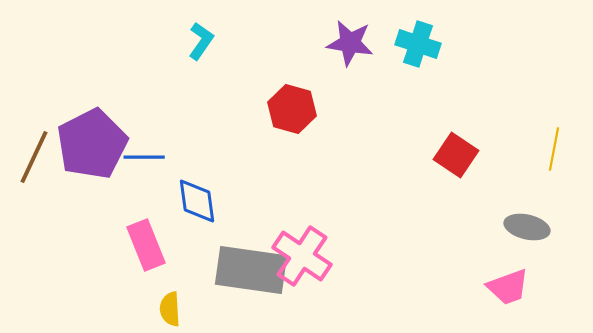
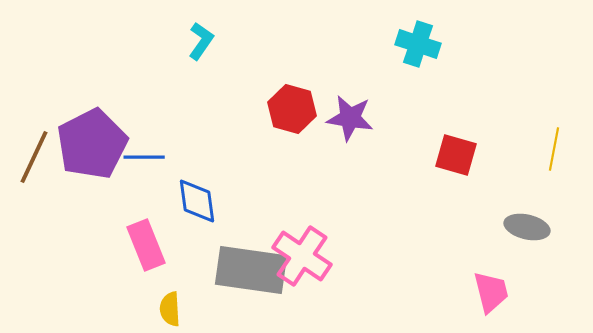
purple star: moved 75 px down
red square: rotated 18 degrees counterclockwise
pink trapezoid: moved 17 px left, 5 px down; rotated 84 degrees counterclockwise
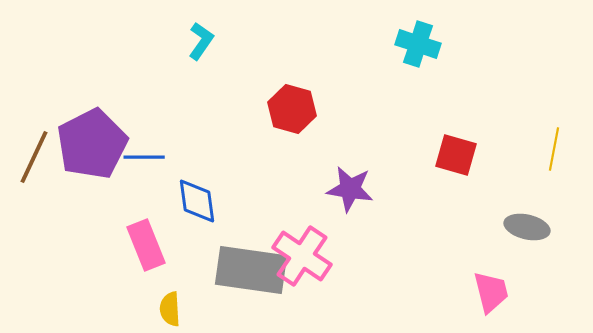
purple star: moved 71 px down
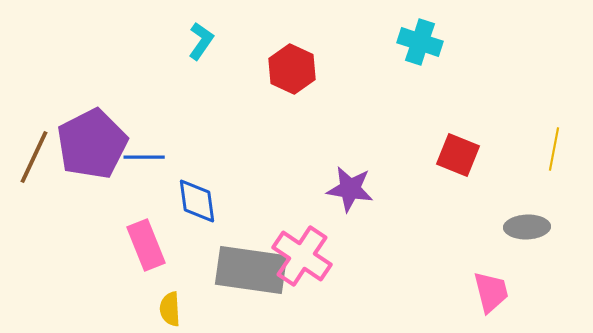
cyan cross: moved 2 px right, 2 px up
red hexagon: moved 40 px up; rotated 9 degrees clockwise
red square: moved 2 px right; rotated 6 degrees clockwise
gray ellipse: rotated 15 degrees counterclockwise
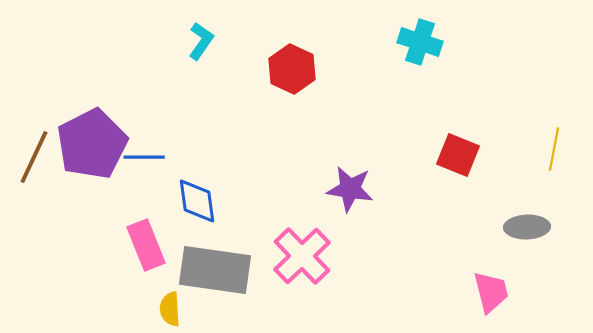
pink cross: rotated 12 degrees clockwise
gray rectangle: moved 36 px left
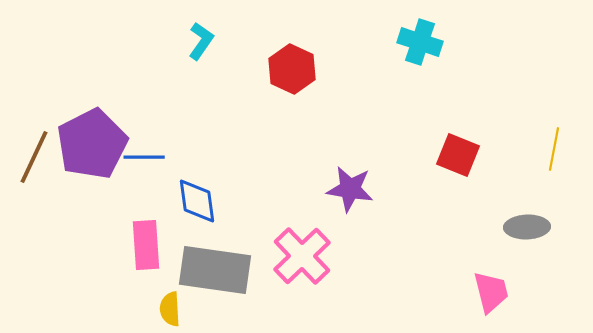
pink rectangle: rotated 18 degrees clockwise
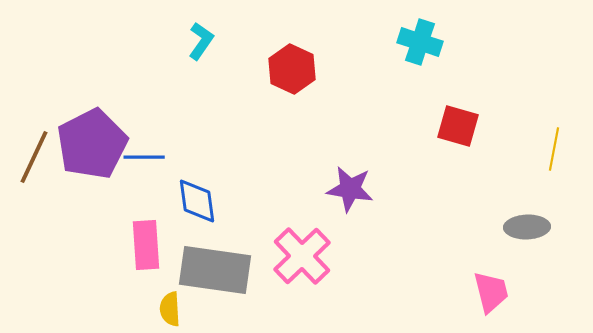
red square: moved 29 px up; rotated 6 degrees counterclockwise
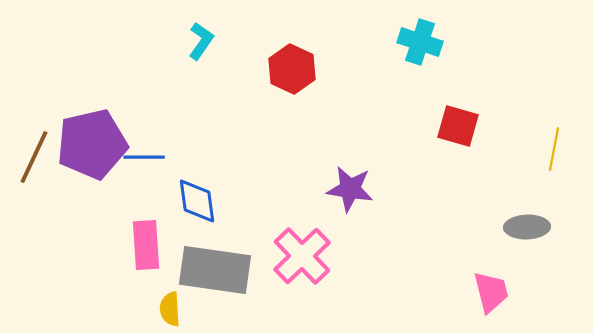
purple pentagon: rotated 14 degrees clockwise
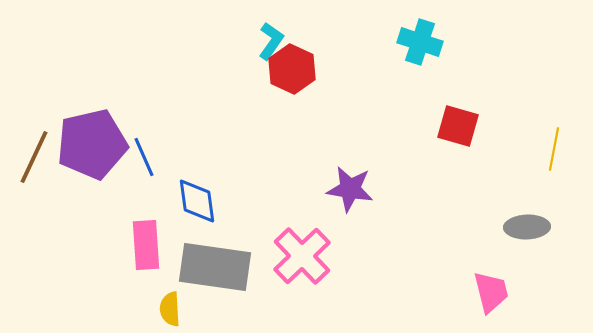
cyan L-shape: moved 70 px right
blue line: rotated 66 degrees clockwise
gray rectangle: moved 3 px up
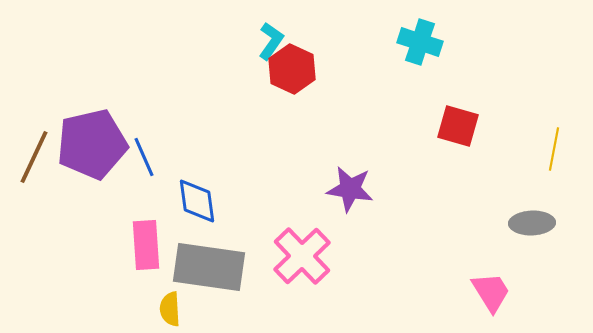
gray ellipse: moved 5 px right, 4 px up
gray rectangle: moved 6 px left
pink trapezoid: rotated 18 degrees counterclockwise
